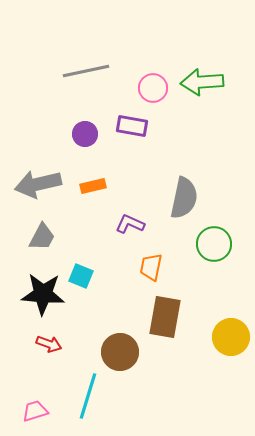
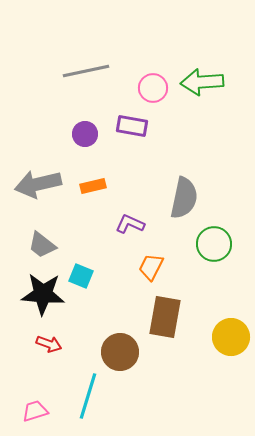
gray trapezoid: moved 8 px down; rotated 100 degrees clockwise
orange trapezoid: rotated 16 degrees clockwise
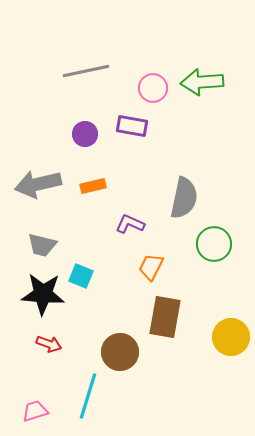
gray trapezoid: rotated 24 degrees counterclockwise
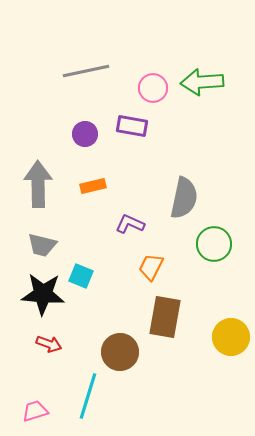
gray arrow: rotated 102 degrees clockwise
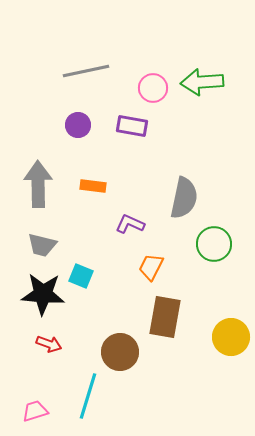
purple circle: moved 7 px left, 9 px up
orange rectangle: rotated 20 degrees clockwise
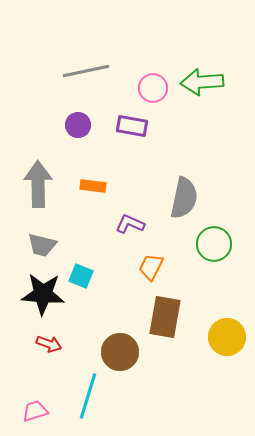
yellow circle: moved 4 px left
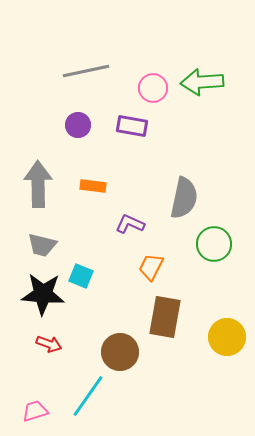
cyan line: rotated 18 degrees clockwise
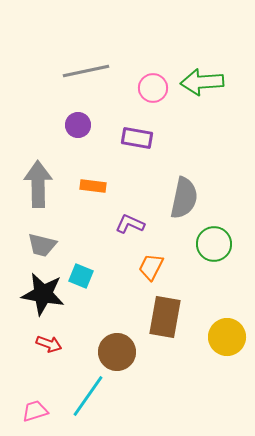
purple rectangle: moved 5 px right, 12 px down
black star: rotated 6 degrees clockwise
brown circle: moved 3 px left
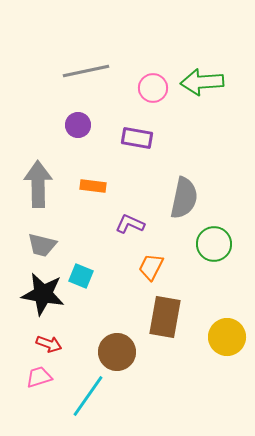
pink trapezoid: moved 4 px right, 34 px up
